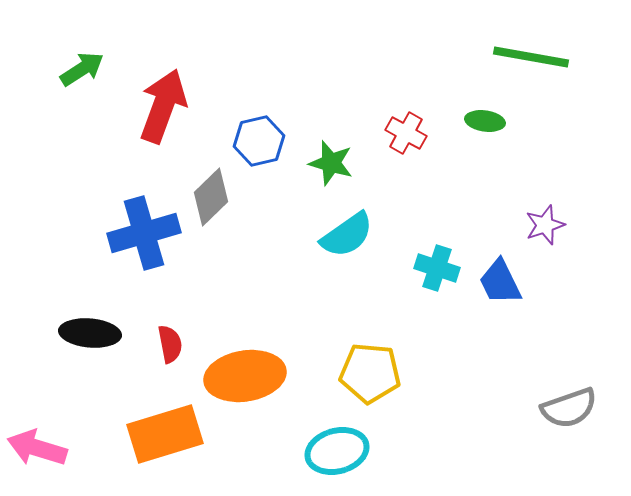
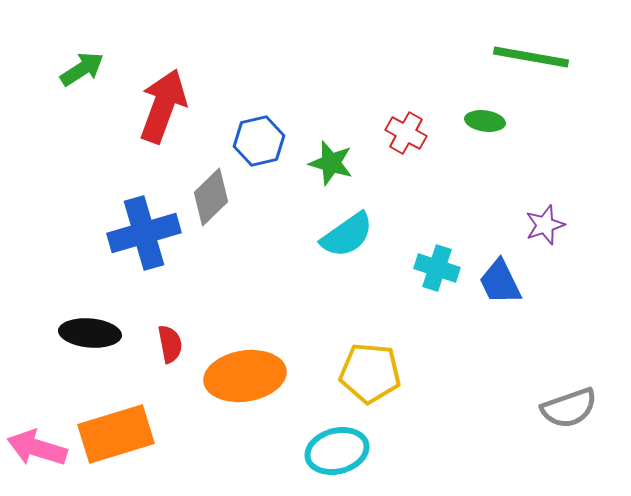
orange rectangle: moved 49 px left
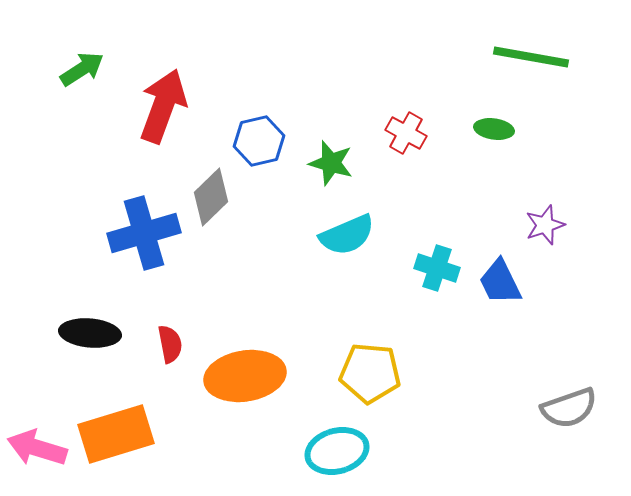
green ellipse: moved 9 px right, 8 px down
cyan semicircle: rotated 12 degrees clockwise
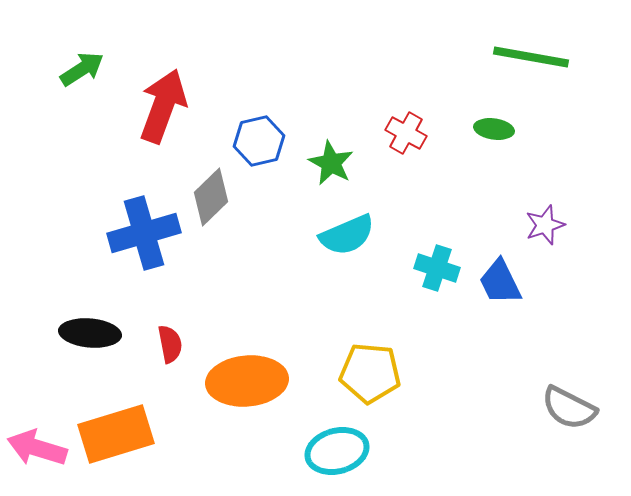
green star: rotated 12 degrees clockwise
orange ellipse: moved 2 px right, 5 px down; rotated 4 degrees clockwise
gray semicircle: rotated 46 degrees clockwise
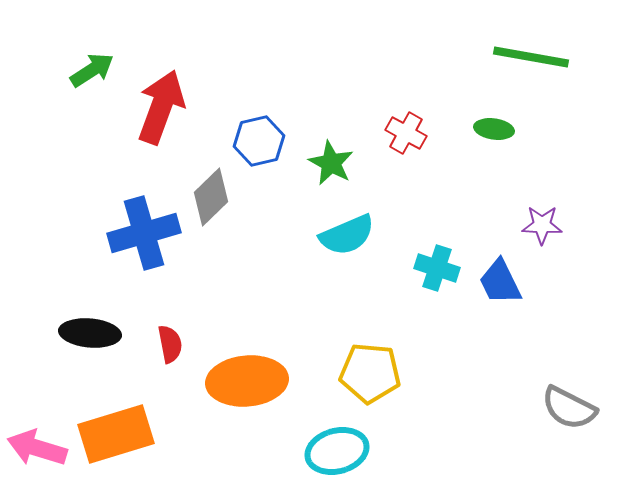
green arrow: moved 10 px right, 1 px down
red arrow: moved 2 px left, 1 px down
purple star: moved 3 px left; rotated 21 degrees clockwise
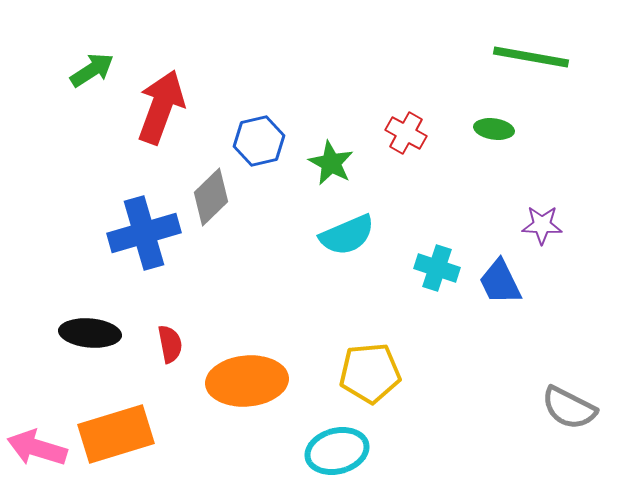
yellow pentagon: rotated 10 degrees counterclockwise
